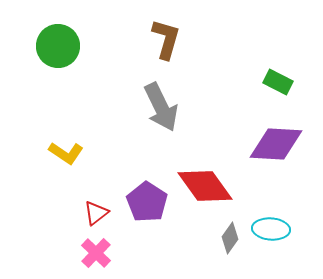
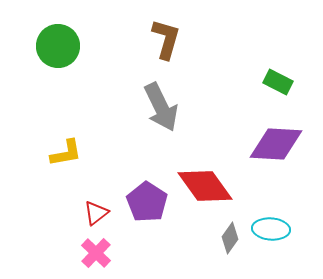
yellow L-shape: rotated 44 degrees counterclockwise
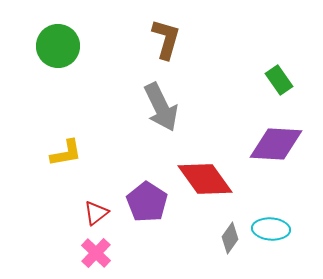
green rectangle: moved 1 px right, 2 px up; rotated 28 degrees clockwise
red diamond: moved 7 px up
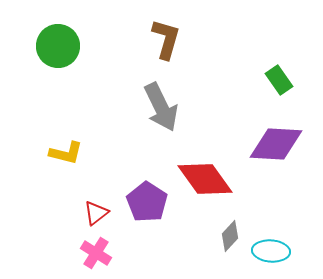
yellow L-shape: rotated 24 degrees clockwise
cyan ellipse: moved 22 px down
gray diamond: moved 2 px up; rotated 8 degrees clockwise
pink cross: rotated 12 degrees counterclockwise
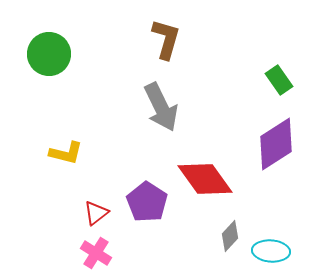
green circle: moved 9 px left, 8 px down
purple diamond: rotated 36 degrees counterclockwise
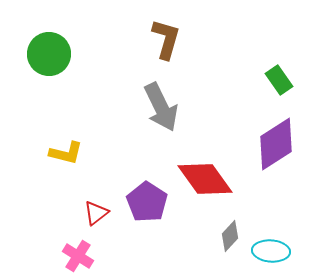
pink cross: moved 18 px left, 3 px down
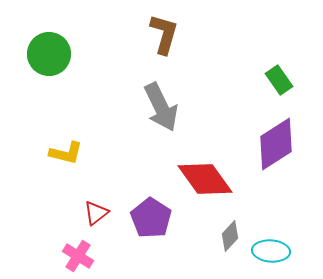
brown L-shape: moved 2 px left, 5 px up
purple pentagon: moved 4 px right, 16 px down
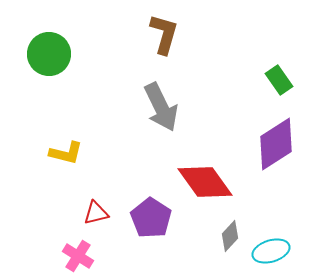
red diamond: moved 3 px down
red triangle: rotated 24 degrees clockwise
cyan ellipse: rotated 21 degrees counterclockwise
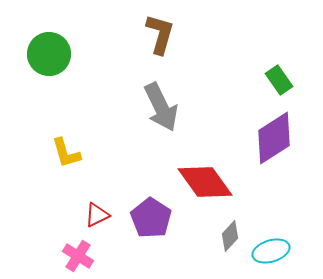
brown L-shape: moved 4 px left
purple diamond: moved 2 px left, 6 px up
yellow L-shape: rotated 60 degrees clockwise
red triangle: moved 1 px right, 2 px down; rotated 12 degrees counterclockwise
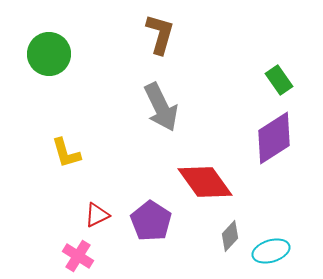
purple pentagon: moved 3 px down
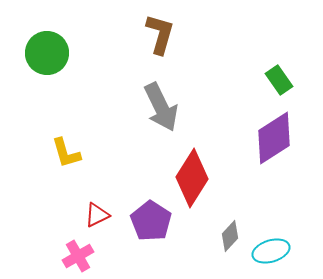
green circle: moved 2 px left, 1 px up
red diamond: moved 13 px left, 4 px up; rotated 68 degrees clockwise
pink cross: rotated 28 degrees clockwise
